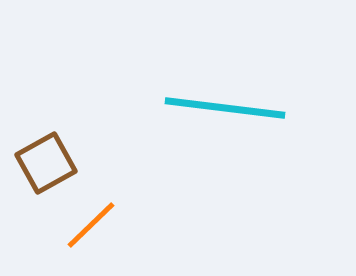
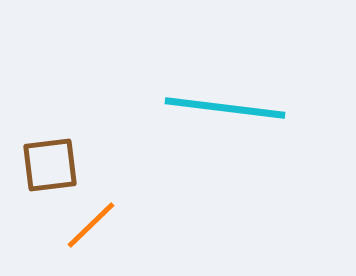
brown square: moved 4 px right, 2 px down; rotated 22 degrees clockwise
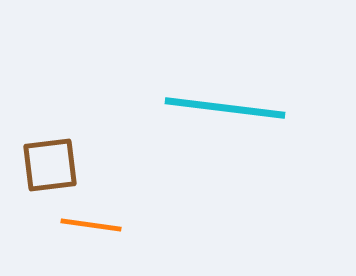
orange line: rotated 52 degrees clockwise
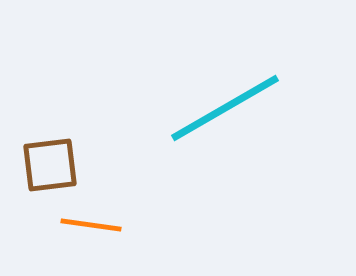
cyan line: rotated 37 degrees counterclockwise
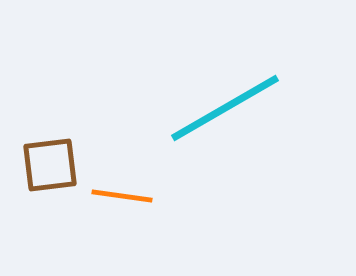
orange line: moved 31 px right, 29 px up
